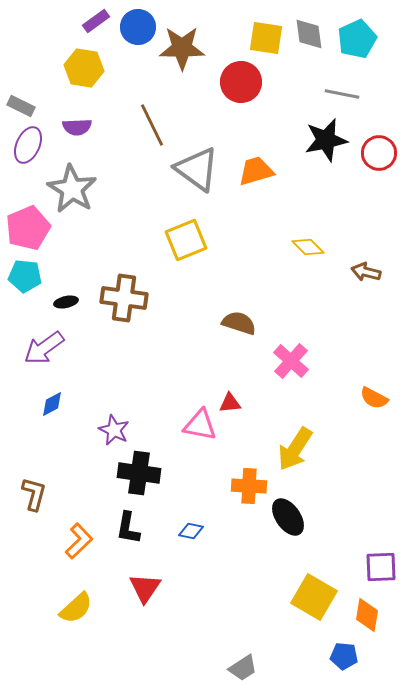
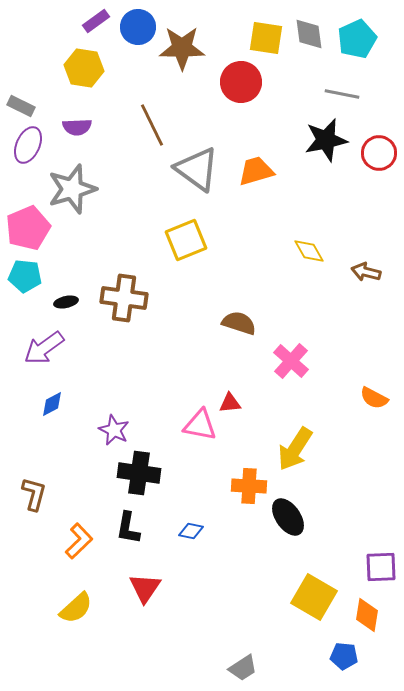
gray star at (72, 189): rotated 24 degrees clockwise
yellow diamond at (308, 247): moved 1 px right, 4 px down; rotated 16 degrees clockwise
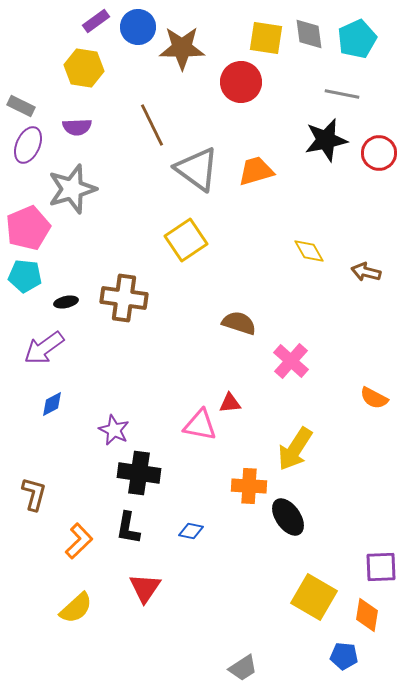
yellow square at (186, 240): rotated 12 degrees counterclockwise
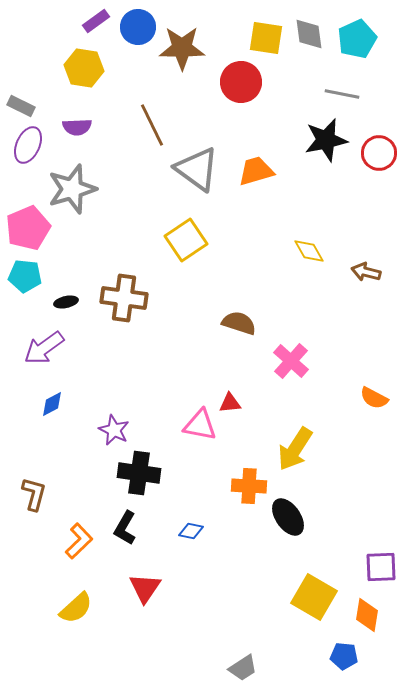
black L-shape at (128, 528): moved 3 px left; rotated 20 degrees clockwise
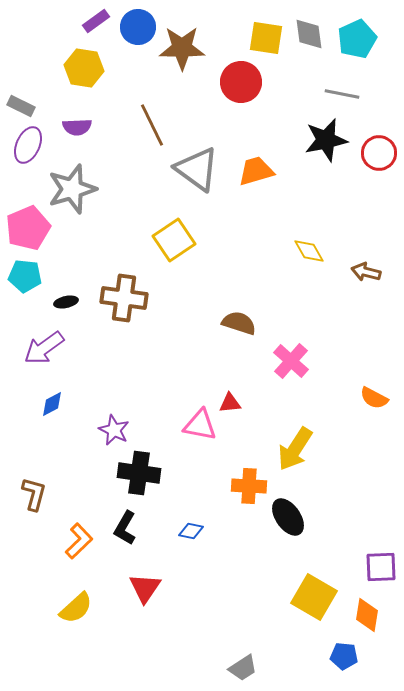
yellow square at (186, 240): moved 12 px left
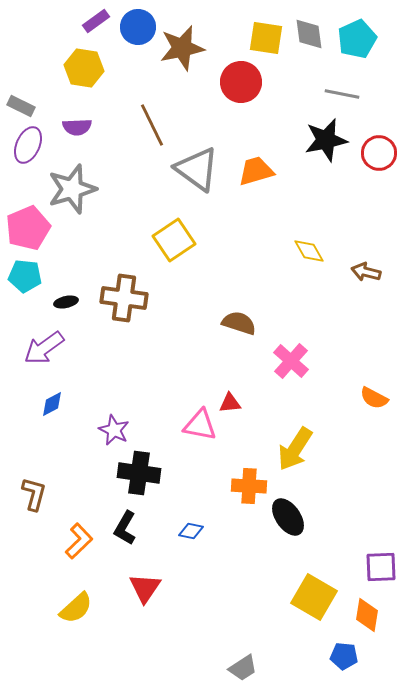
brown star at (182, 48): rotated 12 degrees counterclockwise
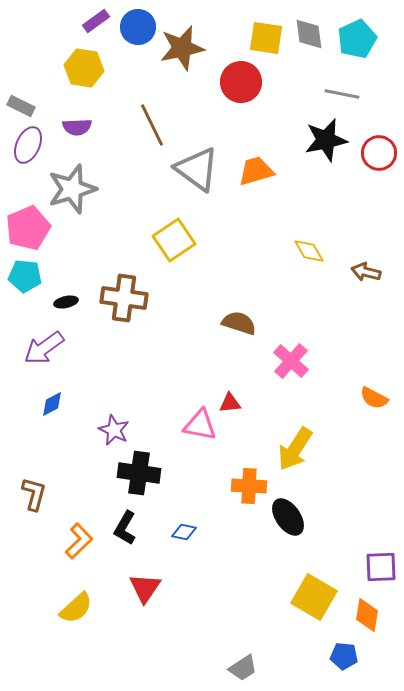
blue diamond at (191, 531): moved 7 px left, 1 px down
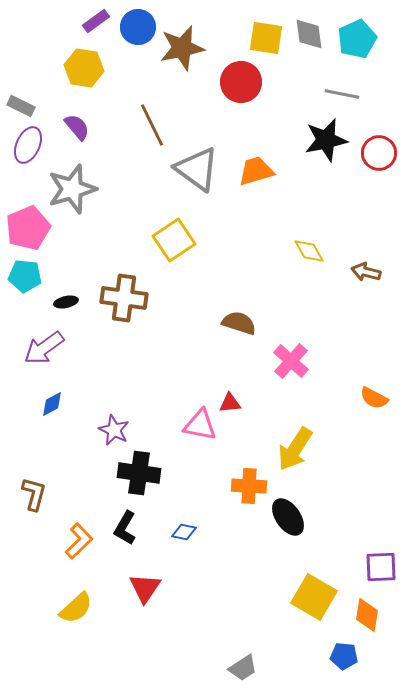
purple semicircle at (77, 127): rotated 128 degrees counterclockwise
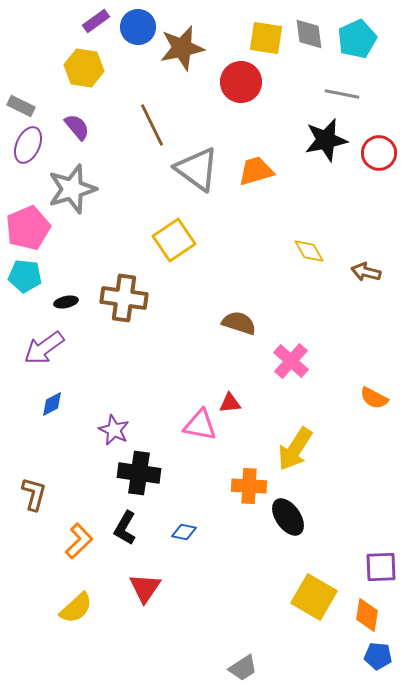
blue pentagon at (344, 656): moved 34 px right
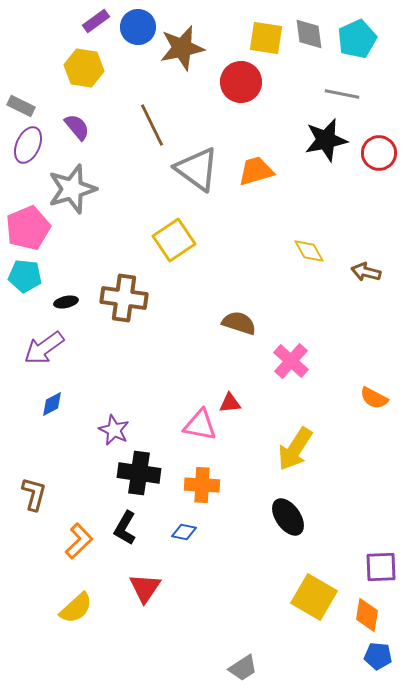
orange cross at (249, 486): moved 47 px left, 1 px up
